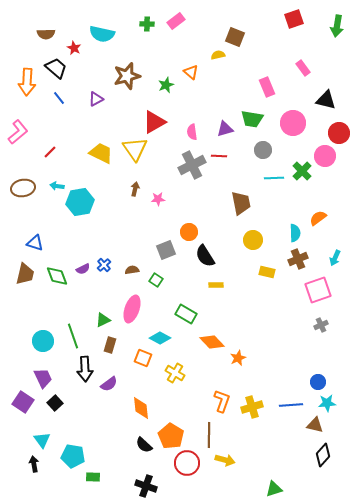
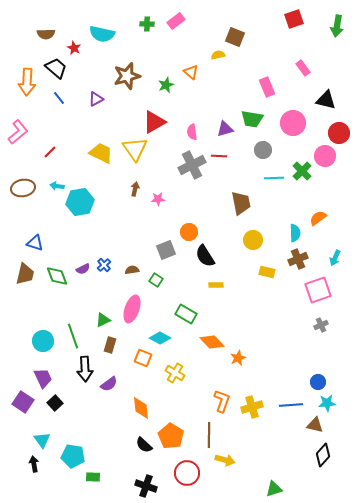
red circle at (187, 463): moved 10 px down
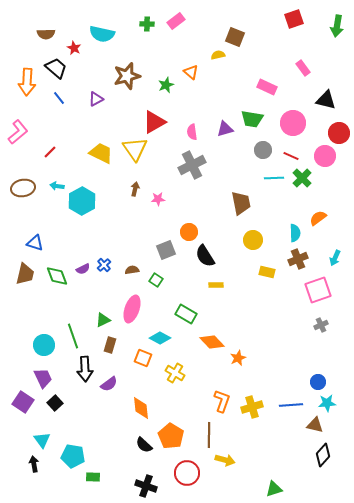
pink rectangle at (267, 87): rotated 42 degrees counterclockwise
red line at (219, 156): moved 72 px right; rotated 21 degrees clockwise
green cross at (302, 171): moved 7 px down
cyan hexagon at (80, 202): moved 2 px right, 1 px up; rotated 20 degrees counterclockwise
cyan circle at (43, 341): moved 1 px right, 4 px down
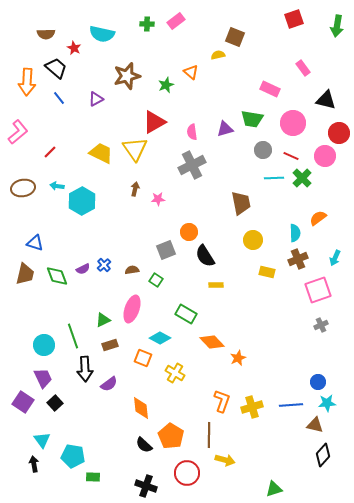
pink rectangle at (267, 87): moved 3 px right, 2 px down
brown rectangle at (110, 345): rotated 56 degrees clockwise
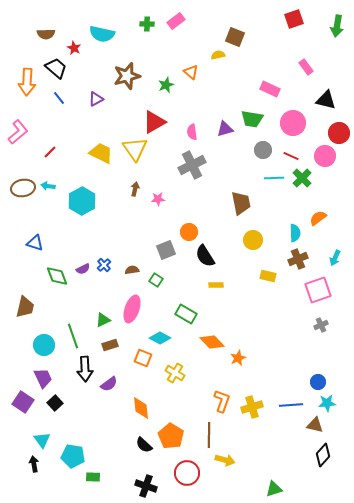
pink rectangle at (303, 68): moved 3 px right, 1 px up
cyan arrow at (57, 186): moved 9 px left
yellow rectangle at (267, 272): moved 1 px right, 4 px down
brown trapezoid at (25, 274): moved 33 px down
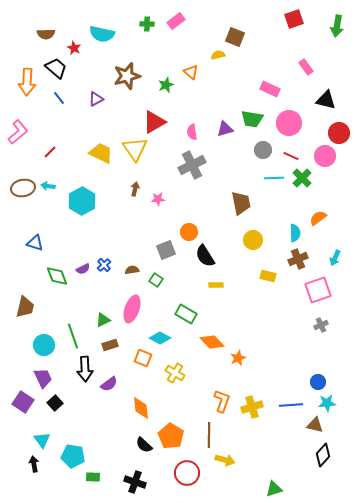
pink circle at (293, 123): moved 4 px left
black cross at (146, 486): moved 11 px left, 4 px up
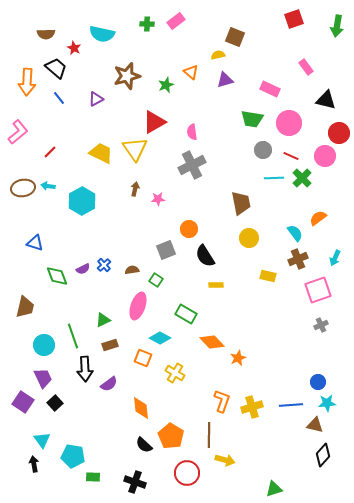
purple triangle at (225, 129): moved 49 px up
orange circle at (189, 232): moved 3 px up
cyan semicircle at (295, 233): rotated 36 degrees counterclockwise
yellow circle at (253, 240): moved 4 px left, 2 px up
pink ellipse at (132, 309): moved 6 px right, 3 px up
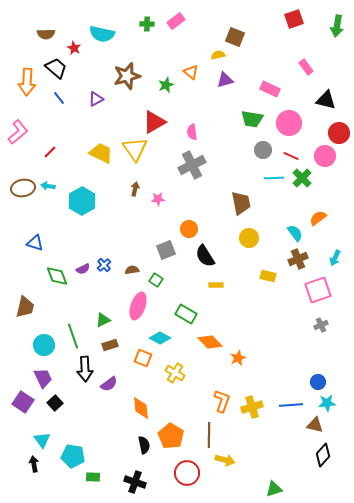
orange diamond at (212, 342): moved 2 px left
black semicircle at (144, 445): rotated 144 degrees counterclockwise
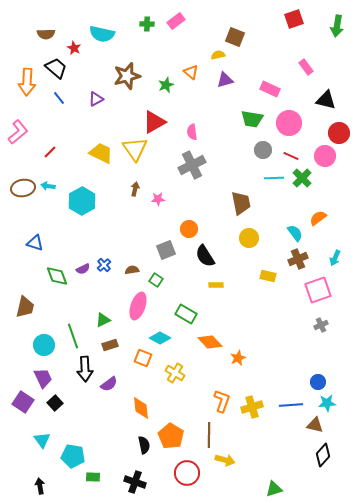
black arrow at (34, 464): moved 6 px right, 22 px down
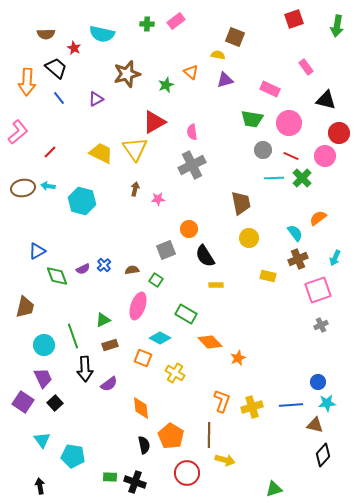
yellow semicircle at (218, 55): rotated 24 degrees clockwise
brown star at (127, 76): moved 2 px up
cyan hexagon at (82, 201): rotated 16 degrees counterclockwise
blue triangle at (35, 243): moved 2 px right, 8 px down; rotated 48 degrees counterclockwise
green rectangle at (93, 477): moved 17 px right
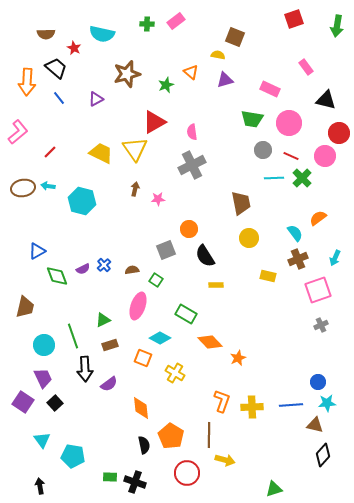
yellow cross at (252, 407): rotated 15 degrees clockwise
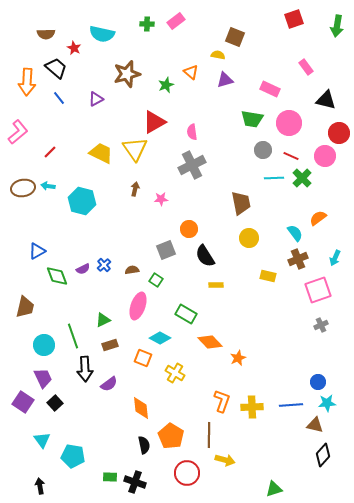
pink star at (158, 199): moved 3 px right
